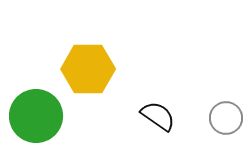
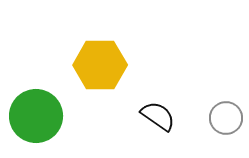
yellow hexagon: moved 12 px right, 4 px up
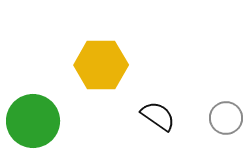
yellow hexagon: moved 1 px right
green circle: moved 3 px left, 5 px down
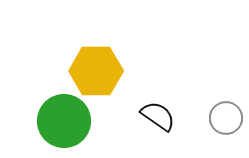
yellow hexagon: moved 5 px left, 6 px down
green circle: moved 31 px right
